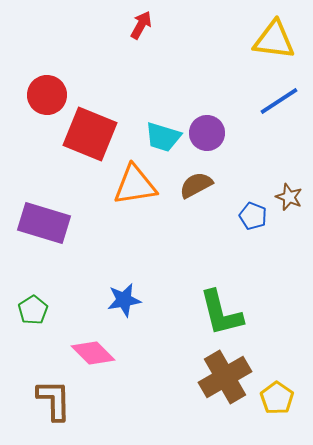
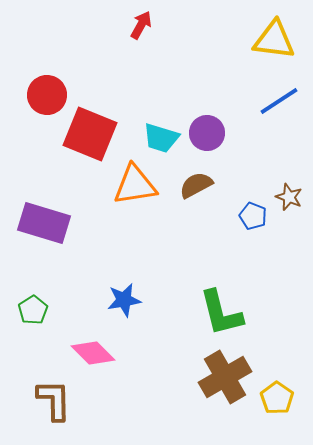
cyan trapezoid: moved 2 px left, 1 px down
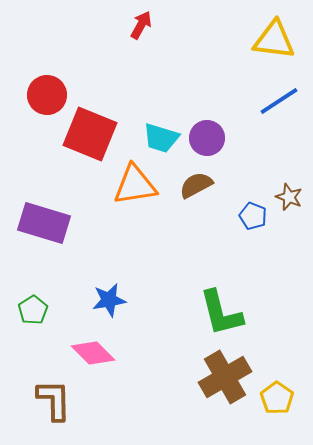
purple circle: moved 5 px down
blue star: moved 15 px left
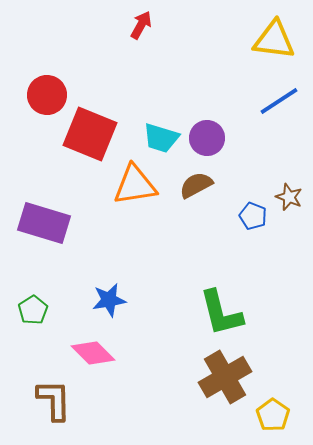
yellow pentagon: moved 4 px left, 17 px down
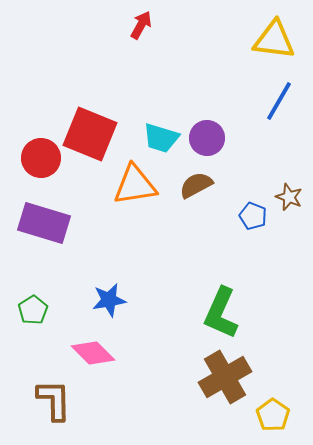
red circle: moved 6 px left, 63 px down
blue line: rotated 27 degrees counterclockwise
green L-shape: rotated 38 degrees clockwise
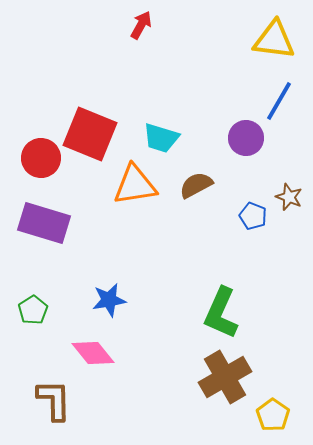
purple circle: moved 39 px right
pink diamond: rotated 6 degrees clockwise
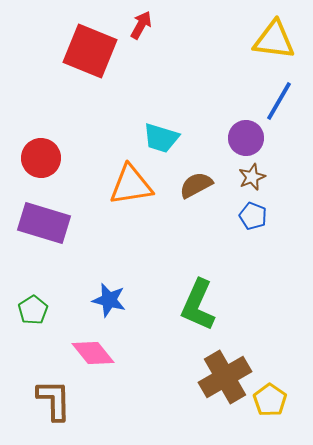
red square: moved 83 px up
orange triangle: moved 4 px left
brown star: moved 37 px left, 20 px up; rotated 28 degrees clockwise
blue star: rotated 24 degrees clockwise
green L-shape: moved 23 px left, 8 px up
yellow pentagon: moved 3 px left, 15 px up
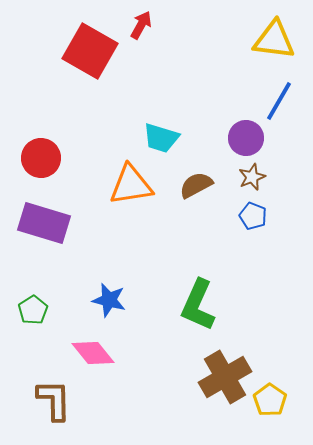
red square: rotated 8 degrees clockwise
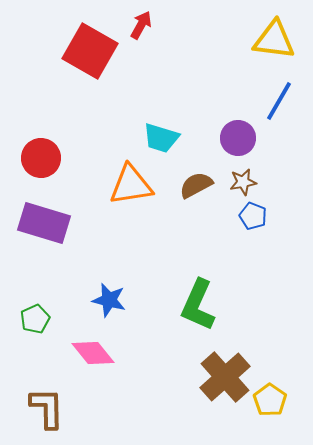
purple circle: moved 8 px left
brown star: moved 9 px left, 5 px down; rotated 12 degrees clockwise
green pentagon: moved 2 px right, 9 px down; rotated 8 degrees clockwise
brown cross: rotated 12 degrees counterclockwise
brown L-shape: moved 7 px left, 8 px down
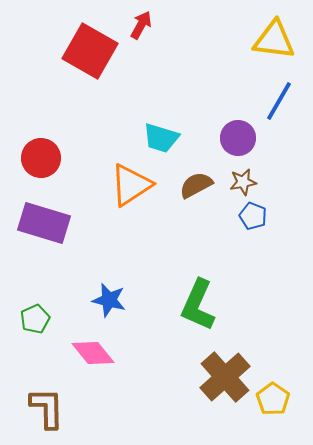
orange triangle: rotated 24 degrees counterclockwise
yellow pentagon: moved 3 px right, 1 px up
